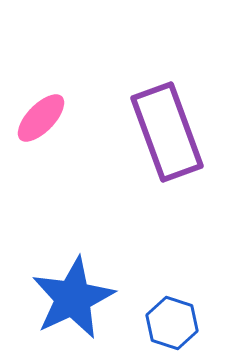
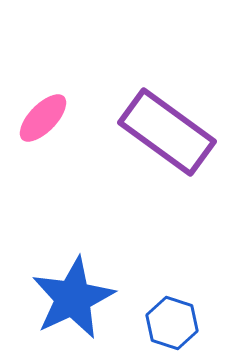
pink ellipse: moved 2 px right
purple rectangle: rotated 34 degrees counterclockwise
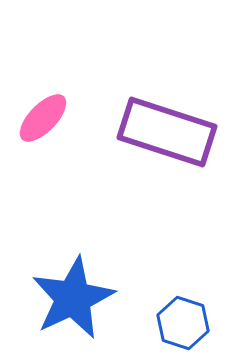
purple rectangle: rotated 18 degrees counterclockwise
blue hexagon: moved 11 px right
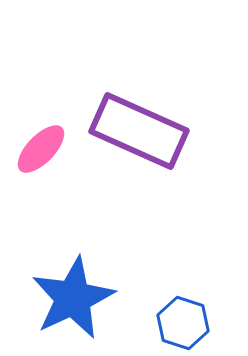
pink ellipse: moved 2 px left, 31 px down
purple rectangle: moved 28 px left, 1 px up; rotated 6 degrees clockwise
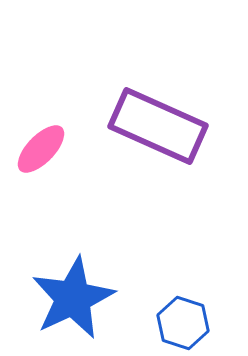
purple rectangle: moved 19 px right, 5 px up
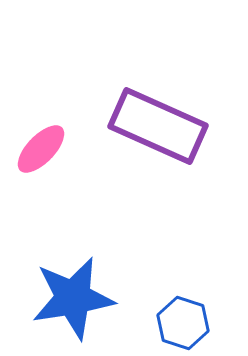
blue star: rotated 16 degrees clockwise
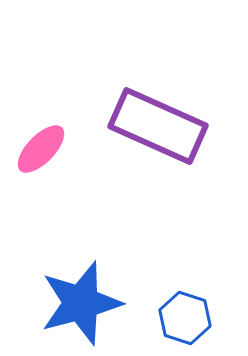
blue star: moved 8 px right, 5 px down; rotated 6 degrees counterclockwise
blue hexagon: moved 2 px right, 5 px up
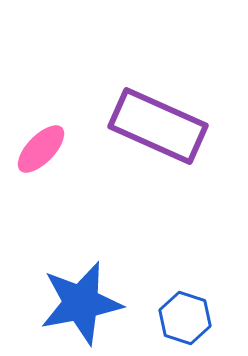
blue star: rotated 4 degrees clockwise
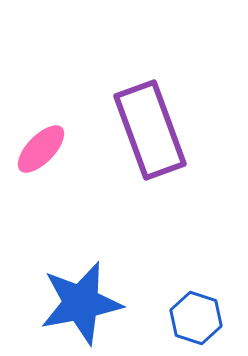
purple rectangle: moved 8 px left, 4 px down; rotated 46 degrees clockwise
blue hexagon: moved 11 px right
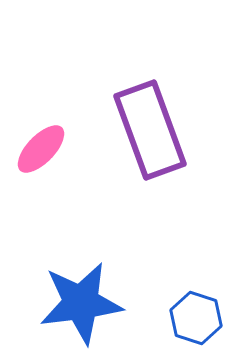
blue star: rotated 4 degrees clockwise
